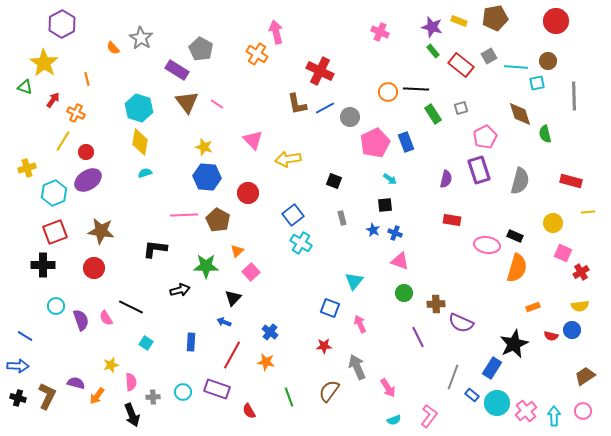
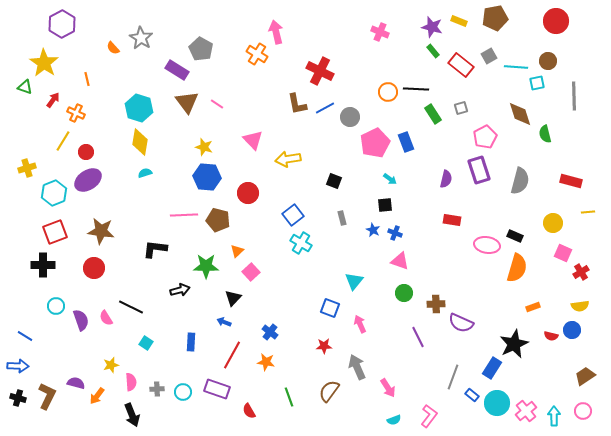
brown pentagon at (218, 220): rotated 15 degrees counterclockwise
gray cross at (153, 397): moved 4 px right, 8 px up
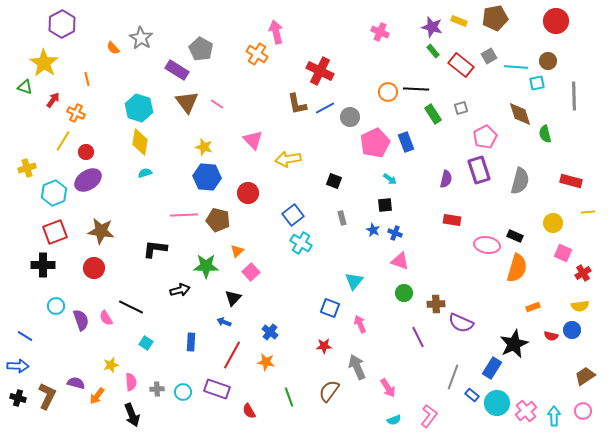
red cross at (581, 272): moved 2 px right, 1 px down
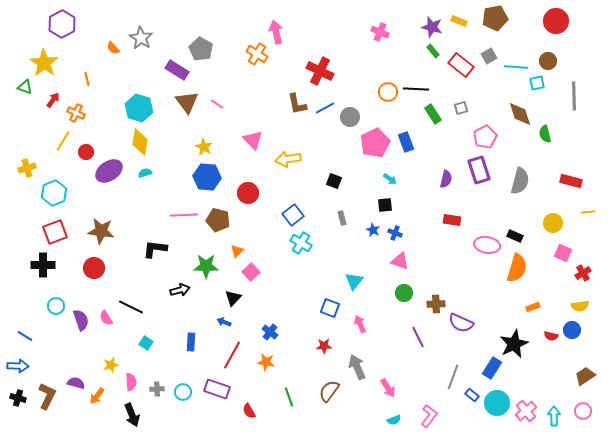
yellow star at (204, 147): rotated 12 degrees clockwise
purple ellipse at (88, 180): moved 21 px right, 9 px up
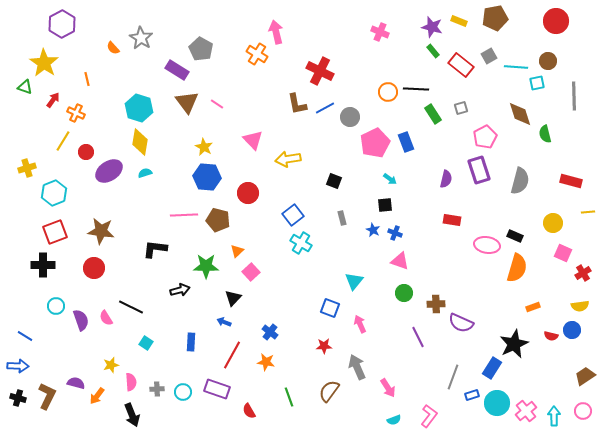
blue rectangle at (472, 395): rotated 56 degrees counterclockwise
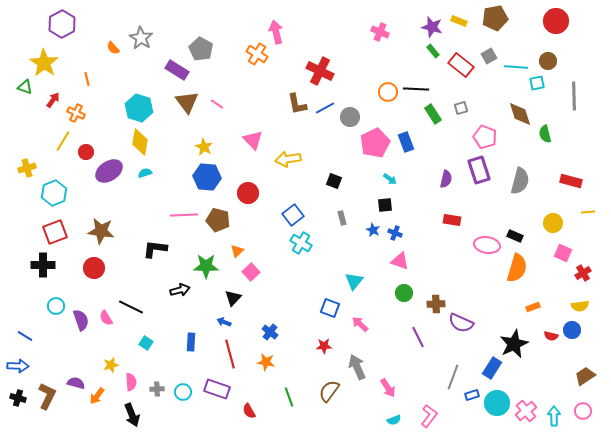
pink pentagon at (485, 137): rotated 25 degrees counterclockwise
pink arrow at (360, 324): rotated 24 degrees counterclockwise
red line at (232, 355): moved 2 px left, 1 px up; rotated 44 degrees counterclockwise
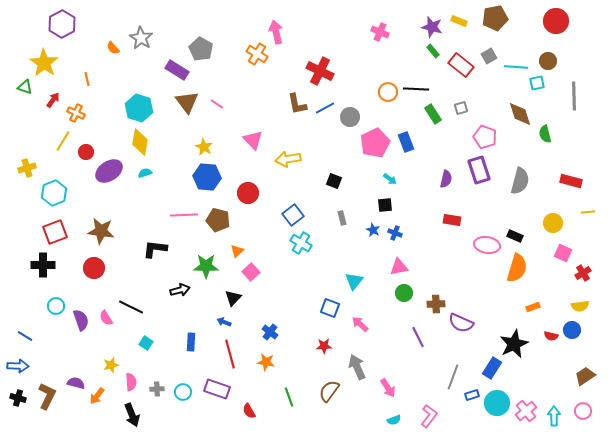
pink triangle at (400, 261): moved 1 px left, 6 px down; rotated 30 degrees counterclockwise
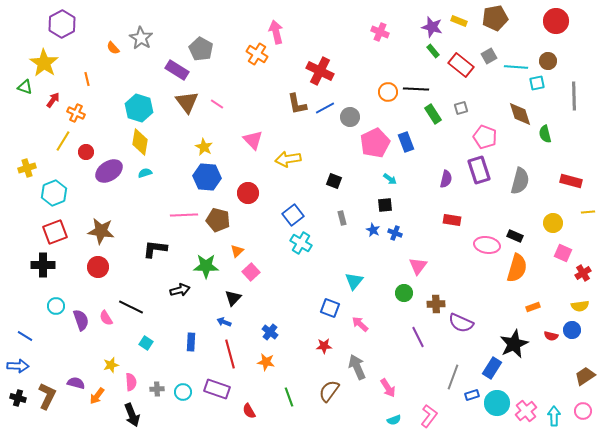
pink triangle at (399, 267): moved 19 px right, 1 px up; rotated 42 degrees counterclockwise
red circle at (94, 268): moved 4 px right, 1 px up
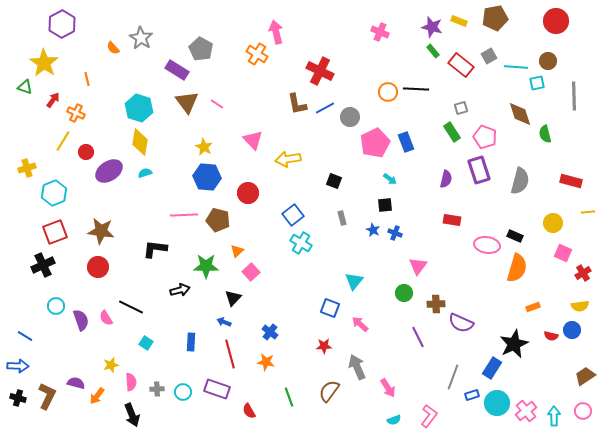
green rectangle at (433, 114): moved 19 px right, 18 px down
black cross at (43, 265): rotated 25 degrees counterclockwise
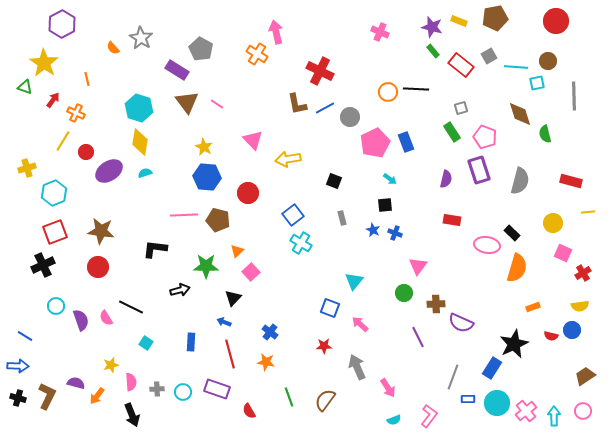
black rectangle at (515, 236): moved 3 px left, 3 px up; rotated 21 degrees clockwise
brown semicircle at (329, 391): moved 4 px left, 9 px down
blue rectangle at (472, 395): moved 4 px left, 4 px down; rotated 16 degrees clockwise
